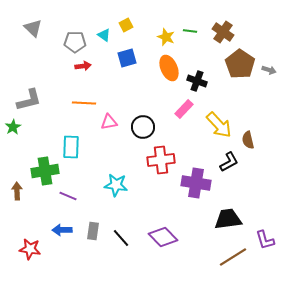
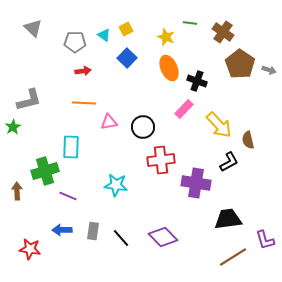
yellow square: moved 4 px down
green line: moved 8 px up
blue square: rotated 30 degrees counterclockwise
red arrow: moved 5 px down
green cross: rotated 8 degrees counterclockwise
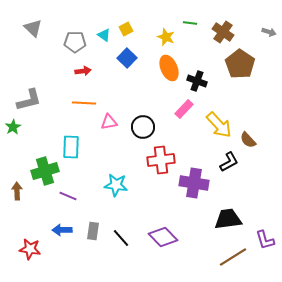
gray arrow: moved 38 px up
brown semicircle: rotated 30 degrees counterclockwise
purple cross: moved 2 px left
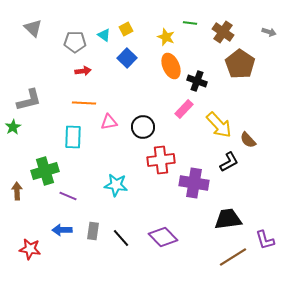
orange ellipse: moved 2 px right, 2 px up
cyan rectangle: moved 2 px right, 10 px up
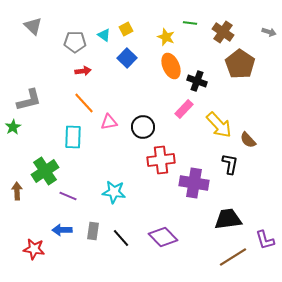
gray triangle: moved 2 px up
orange line: rotated 45 degrees clockwise
black L-shape: moved 1 px right, 2 px down; rotated 50 degrees counterclockwise
green cross: rotated 16 degrees counterclockwise
cyan star: moved 2 px left, 7 px down
red star: moved 4 px right
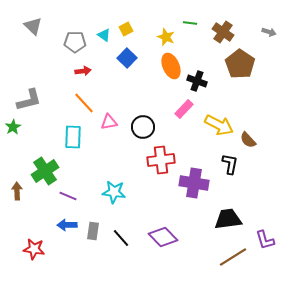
yellow arrow: rotated 20 degrees counterclockwise
blue arrow: moved 5 px right, 5 px up
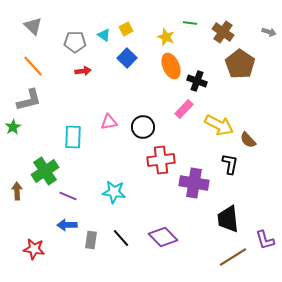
orange line: moved 51 px left, 37 px up
black trapezoid: rotated 88 degrees counterclockwise
gray rectangle: moved 2 px left, 9 px down
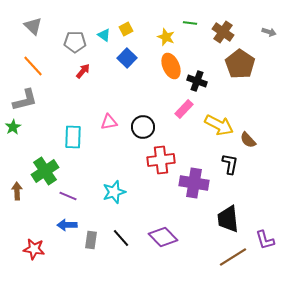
red arrow: rotated 42 degrees counterclockwise
gray L-shape: moved 4 px left
cyan star: rotated 25 degrees counterclockwise
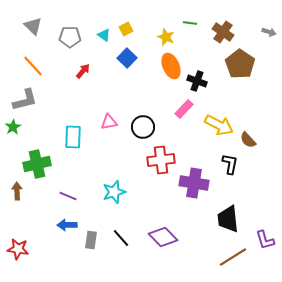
gray pentagon: moved 5 px left, 5 px up
green cross: moved 8 px left, 7 px up; rotated 20 degrees clockwise
red star: moved 16 px left
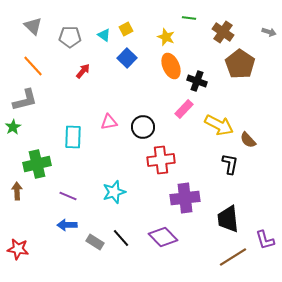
green line: moved 1 px left, 5 px up
purple cross: moved 9 px left, 15 px down; rotated 16 degrees counterclockwise
gray rectangle: moved 4 px right, 2 px down; rotated 66 degrees counterclockwise
